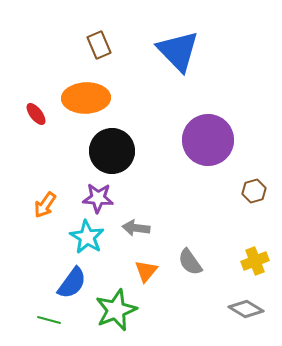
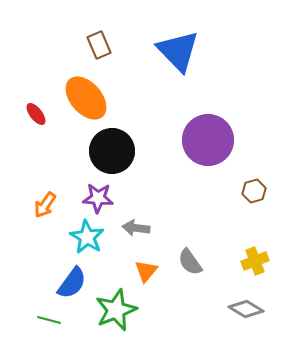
orange ellipse: rotated 51 degrees clockwise
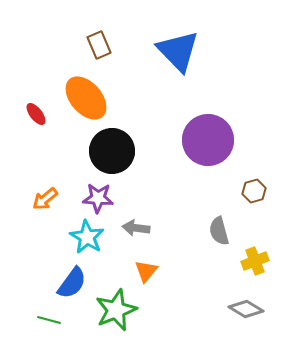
orange arrow: moved 6 px up; rotated 16 degrees clockwise
gray semicircle: moved 29 px right, 31 px up; rotated 20 degrees clockwise
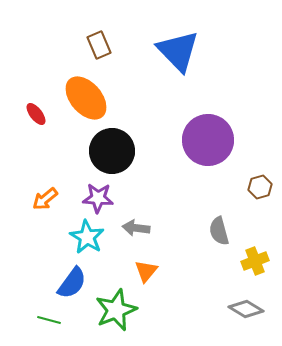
brown hexagon: moved 6 px right, 4 px up
